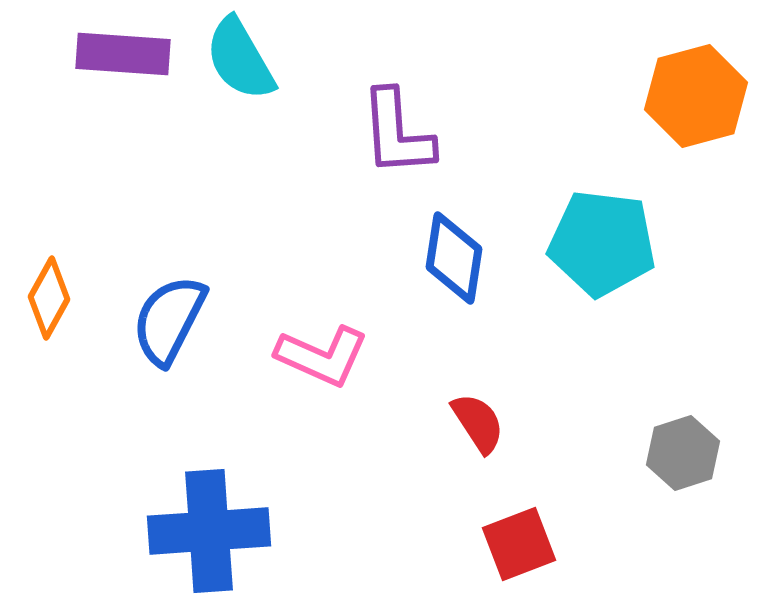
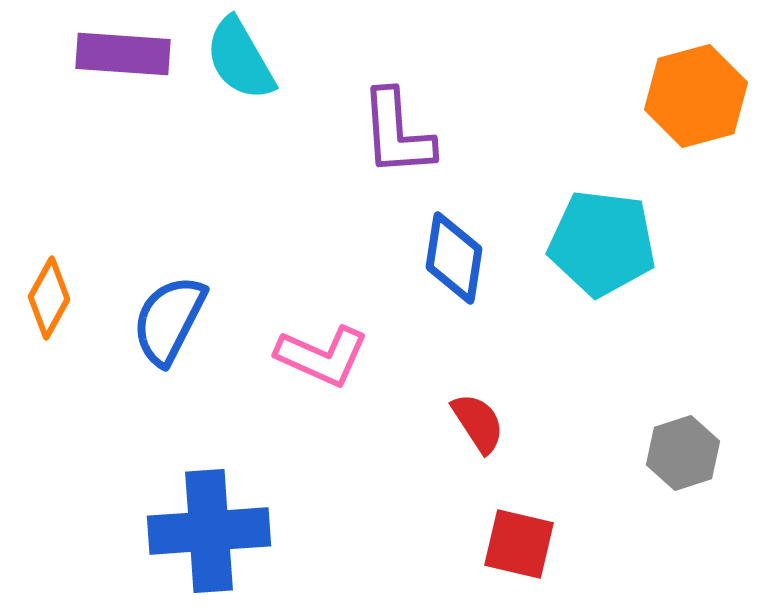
red square: rotated 34 degrees clockwise
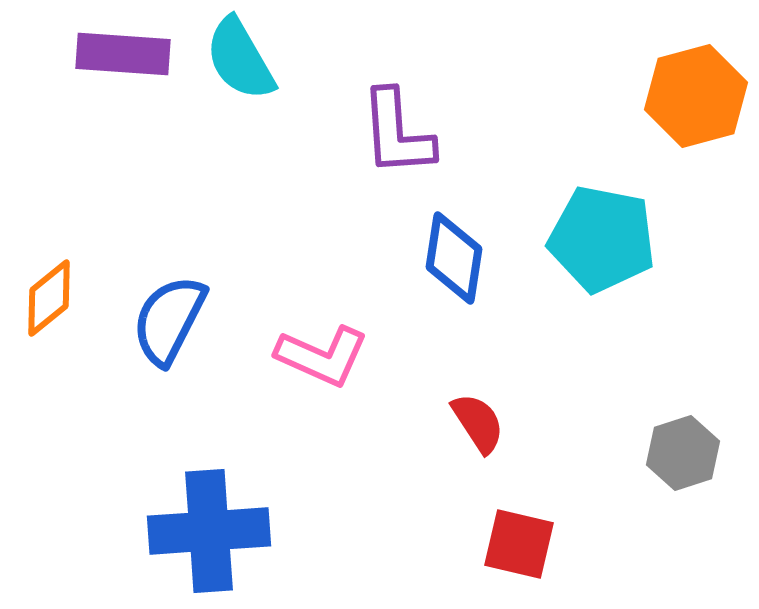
cyan pentagon: moved 4 px up; rotated 4 degrees clockwise
orange diamond: rotated 22 degrees clockwise
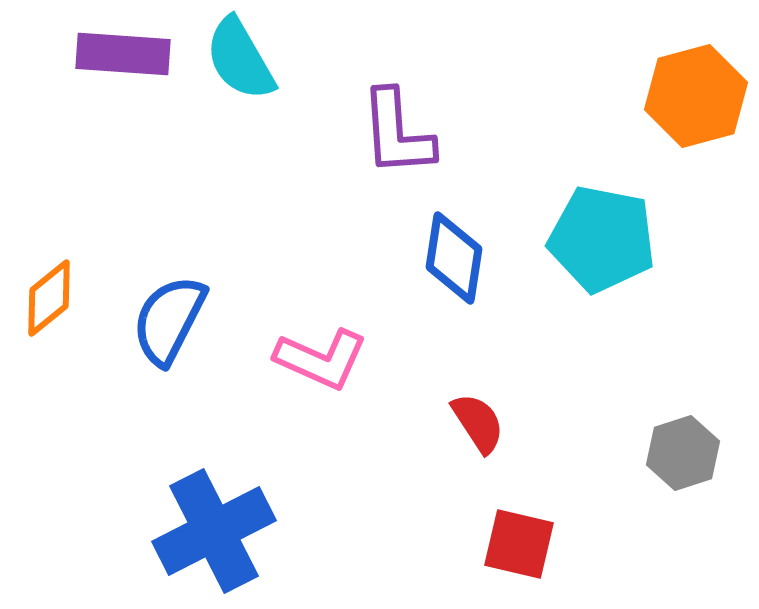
pink L-shape: moved 1 px left, 3 px down
blue cross: moved 5 px right; rotated 23 degrees counterclockwise
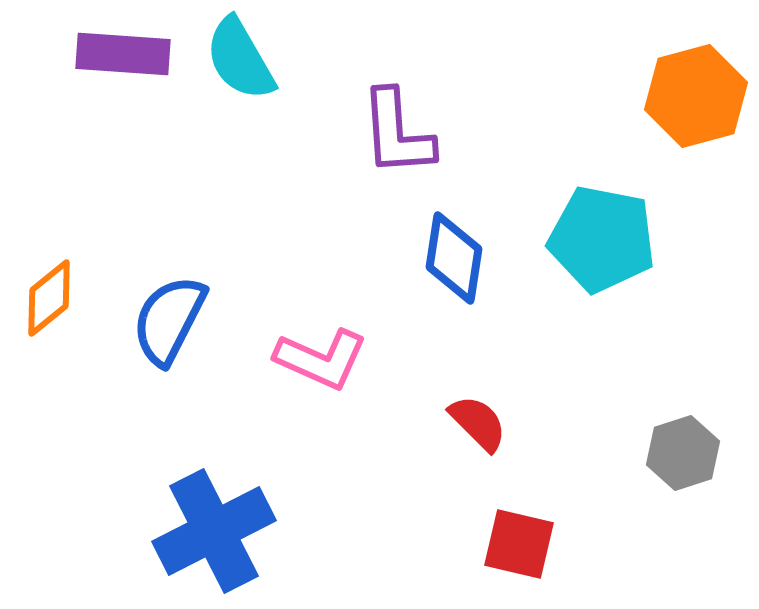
red semicircle: rotated 12 degrees counterclockwise
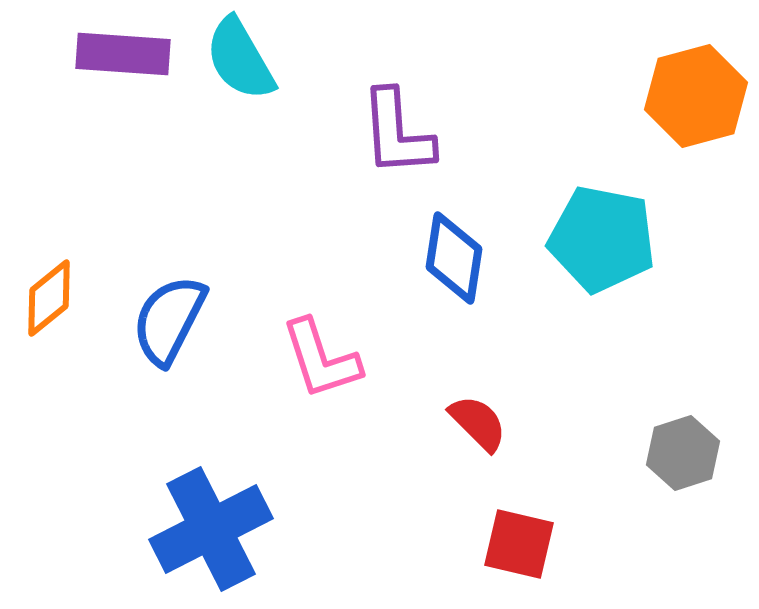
pink L-shape: rotated 48 degrees clockwise
blue cross: moved 3 px left, 2 px up
